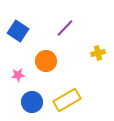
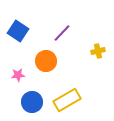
purple line: moved 3 px left, 5 px down
yellow cross: moved 2 px up
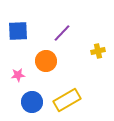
blue square: rotated 35 degrees counterclockwise
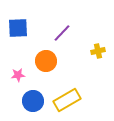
blue square: moved 3 px up
blue circle: moved 1 px right, 1 px up
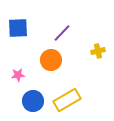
orange circle: moved 5 px right, 1 px up
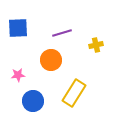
purple line: rotated 30 degrees clockwise
yellow cross: moved 2 px left, 6 px up
yellow rectangle: moved 7 px right, 7 px up; rotated 28 degrees counterclockwise
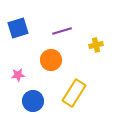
blue square: rotated 15 degrees counterclockwise
purple line: moved 2 px up
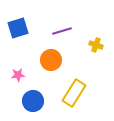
yellow cross: rotated 32 degrees clockwise
